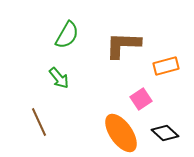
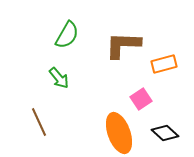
orange rectangle: moved 2 px left, 2 px up
orange ellipse: moved 2 px left; rotated 15 degrees clockwise
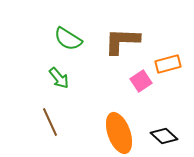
green semicircle: moved 1 px right, 4 px down; rotated 92 degrees clockwise
brown L-shape: moved 1 px left, 4 px up
orange rectangle: moved 4 px right
pink square: moved 18 px up
brown line: moved 11 px right
black diamond: moved 1 px left, 3 px down
